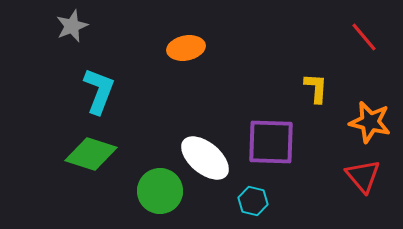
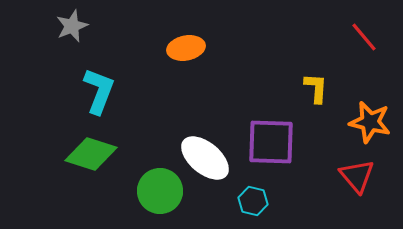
red triangle: moved 6 px left
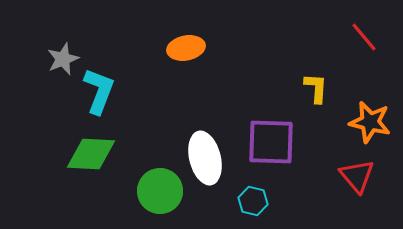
gray star: moved 9 px left, 33 px down
green diamond: rotated 15 degrees counterclockwise
white ellipse: rotated 36 degrees clockwise
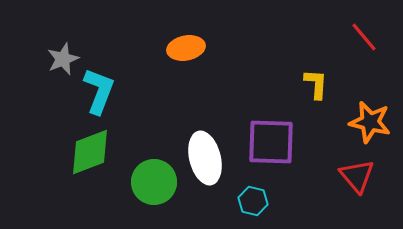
yellow L-shape: moved 4 px up
green diamond: moved 1 px left, 2 px up; rotated 24 degrees counterclockwise
green circle: moved 6 px left, 9 px up
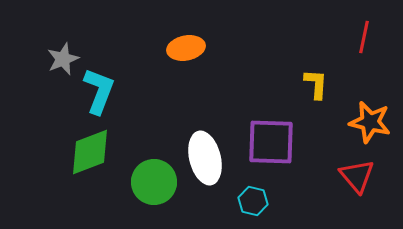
red line: rotated 52 degrees clockwise
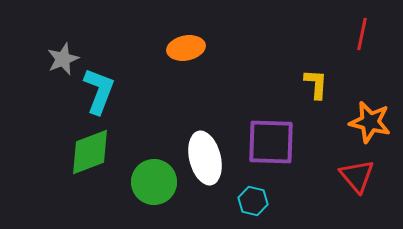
red line: moved 2 px left, 3 px up
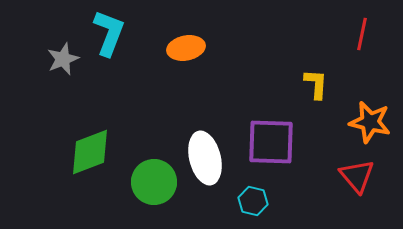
cyan L-shape: moved 10 px right, 58 px up
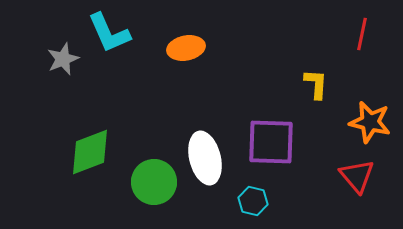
cyan L-shape: rotated 135 degrees clockwise
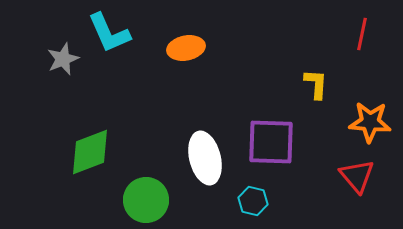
orange star: rotated 9 degrees counterclockwise
green circle: moved 8 px left, 18 px down
